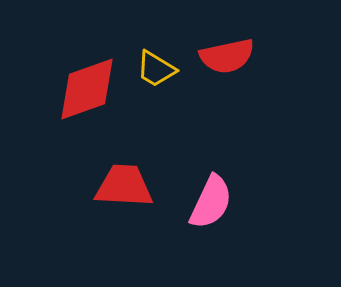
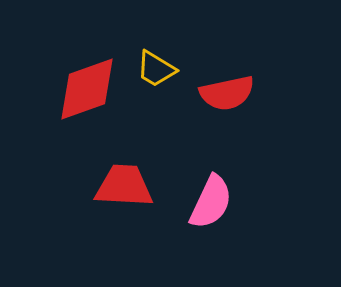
red semicircle: moved 37 px down
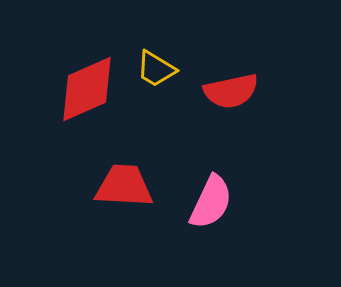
red diamond: rotated 4 degrees counterclockwise
red semicircle: moved 4 px right, 2 px up
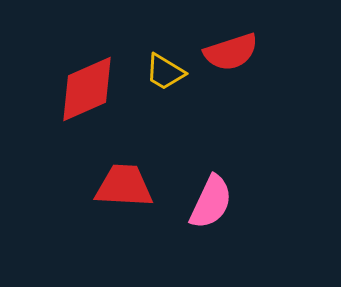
yellow trapezoid: moved 9 px right, 3 px down
red semicircle: moved 39 px up; rotated 6 degrees counterclockwise
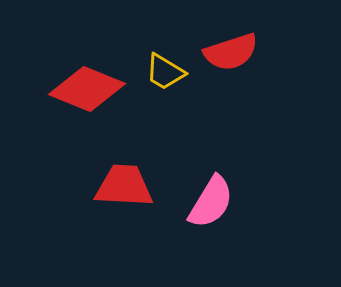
red diamond: rotated 46 degrees clockwise
pink semicircle: rotated 6 degrees clockwise
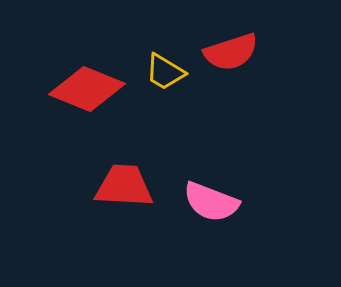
pink semicircle: rotated 80 degrees clockwise
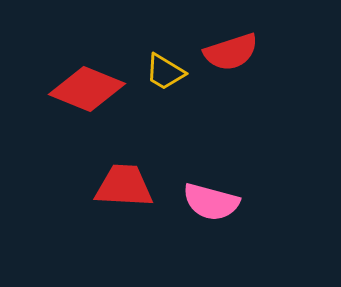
pink semicircle: rotated 6 degrees counterclockwise
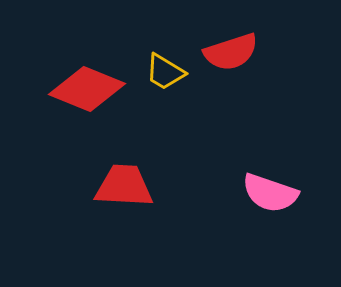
pink semicircle: moved 59 px right, 9 px up; rotated 4 degrees clockwise
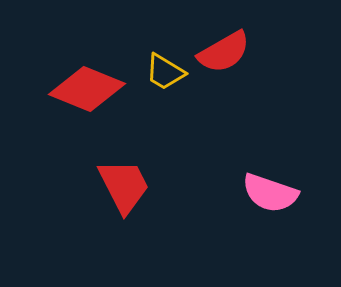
red semicircle: moved 7 px left; rotated 12 degrees counterclockwise
red trapezoid: rotated 60 degrees clockwise
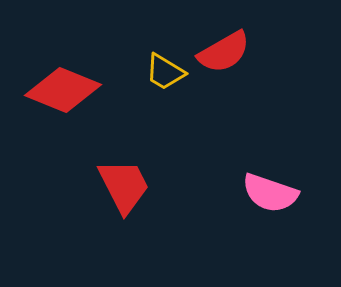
red diamond: moved 24 px left, 1 px down
